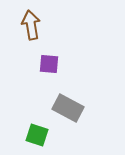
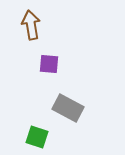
green square: moved 2 px down
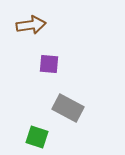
brown arrow: rotated 92 degrees clockwise
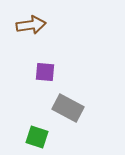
purple square: moved 4 px left, 8 px down
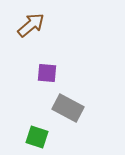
brown arrow: rotated 32 degrees counterclockwise
purple square: moved 2 px right, 1 px down
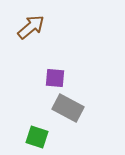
brown arrow: moved 2 px down
purple square: moved 8 px right, 5 px down
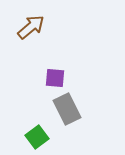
gray rectangle: moved 1 px left, 1 px down; rotated 36 degrees clockwise
green square: rotated 35 degrees clockwise
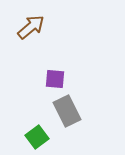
purple square: moved 1 px down
gray rectangle: moved 2 px down
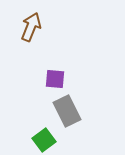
brown arrow: rotated 28 degrees counterclockwise
green square: moved 7 px right, 3 px down
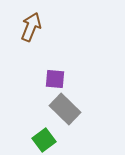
gray rectangle: moved 2 px left, 2 px up; rotated 20 degrees counterclockwise
